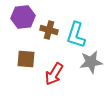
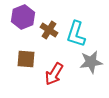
purple hexagon: rotated 15 degrees counterclockwise
brown cross: rotated 18 degrees clockwise
cyan L-shape: moved 1 px up
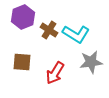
cyan L-shape: rotated 76 degrees counterclockwise
brown square: moved 4 px left, 3 px down
red arrow: moved 1 px right, 1 px up
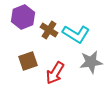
brown square: moved 6 px right, 1 px up; rotated 24 degrees counterclockwise
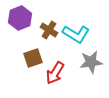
purple hexagon: moved 3 px left, 1 px down
brown square: moved 5 px right, 3 px up
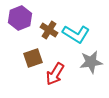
red arrow: moved 1 px down
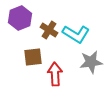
brown square: moved 1 px up; rotated 12 degrees clockwise
red arrow: rotated 145 degrees clockwise
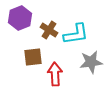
cyan L-shape: rotated 40 degrees counterclockwise
